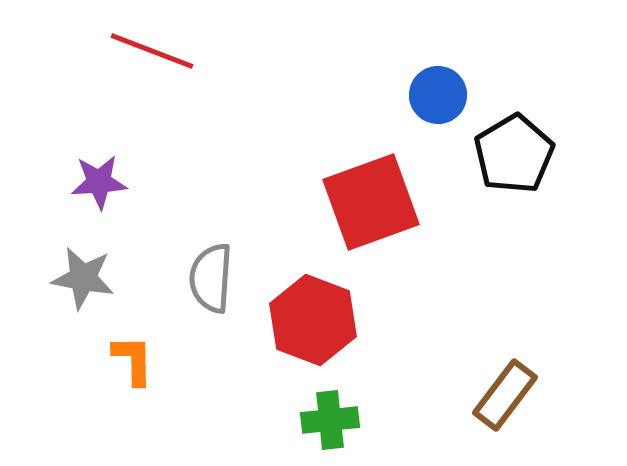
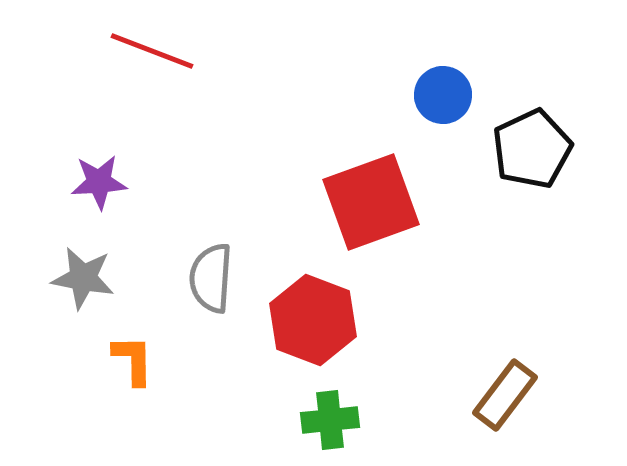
blue circle: moved 5 px right
black pentagon: moved 18 px right, 5 px up; rotated 6 degrees clockwise
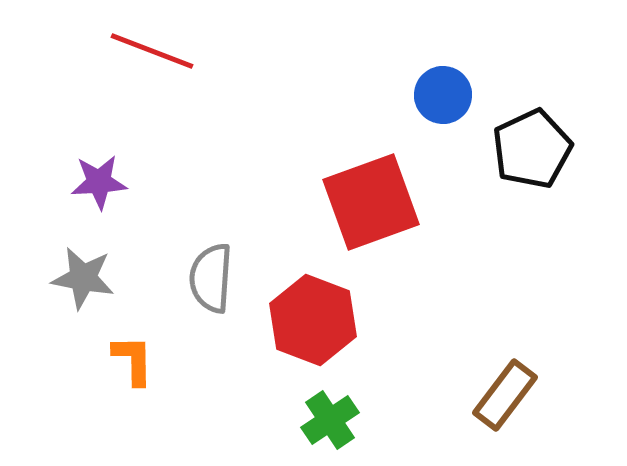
green cross: rotated 28 degrees counterclockwise
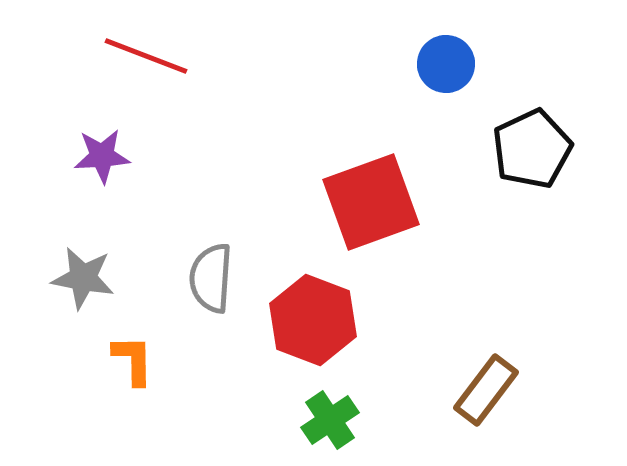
red line: moved 6 px left, 5 px down
blue circle: moved 3 px right, 31 px up
purple star: moved 3 px right, 26 px up
brown rectangle: moved 19 px left, 5 px up
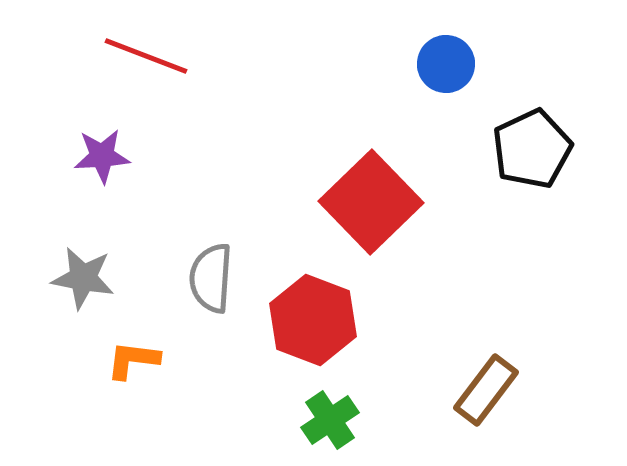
red square: rotated 24 degrees counterclockwise
orange L-shape: rotated 82 degrees counterclockwise
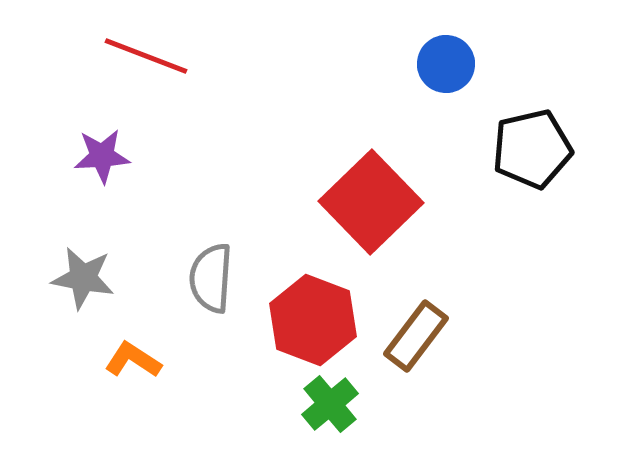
black pentagon: rotated 12 degrees clockwise
orange L-shape: rotated 26 degrees clockwise
brown rectangle: moved 70 px left, 54 px up
green cross: moved 16 px up; rotated 6 degrees counterclockwise
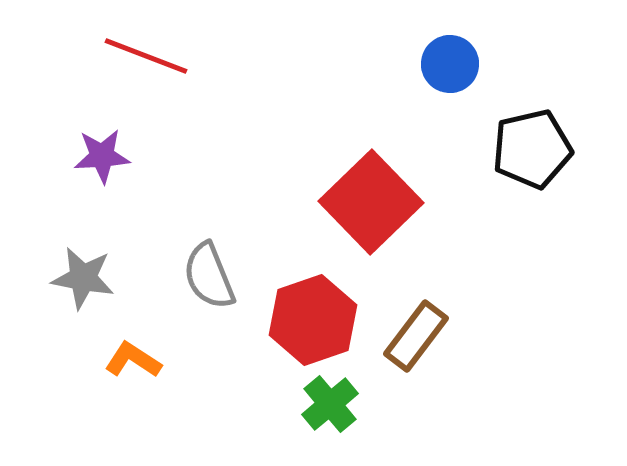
blue circle: moved 4 px right
gray semicircle: moved 2 px left, 2 px up; rotated 26 degrees counterclockwise
red hexagon: rotated 20 degrees clockwise
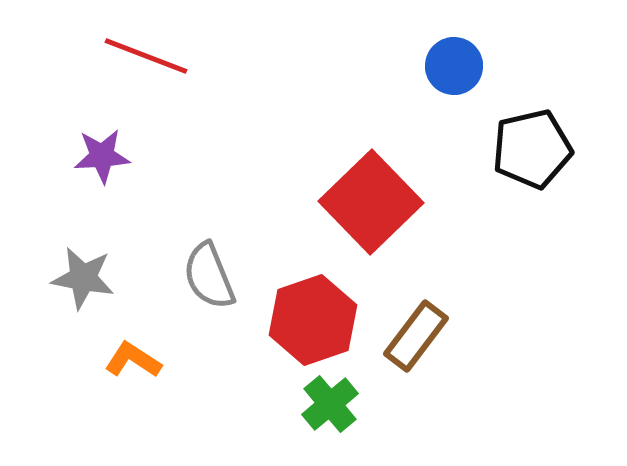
blue circle: moved 4 px right, 2 px down
